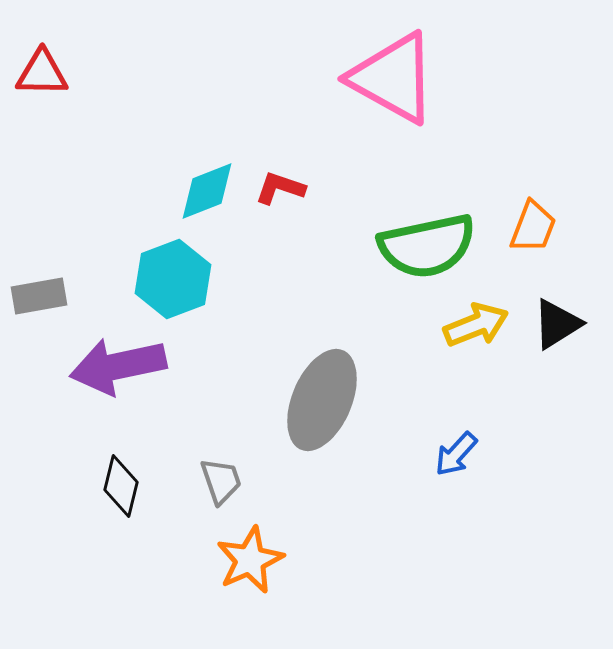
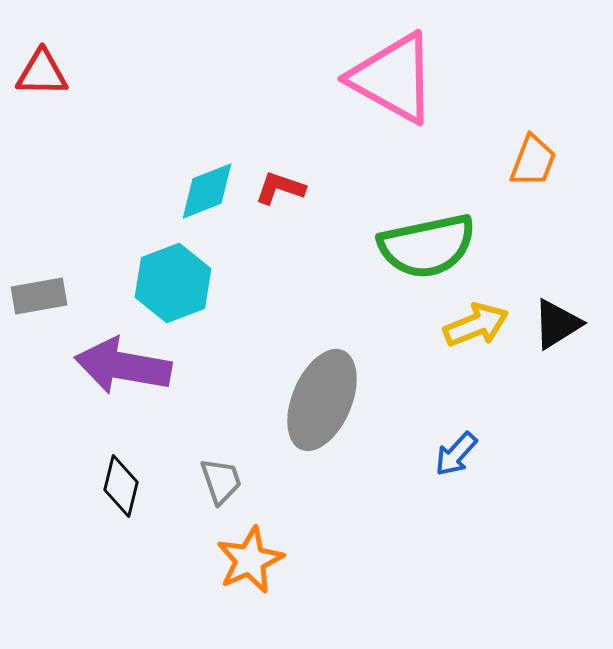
orange trapezoid: moved 66 px up
cyan hexagon: moved 4 px down
purple arrow: moved 5 px right; rotated 22 degrees clockwise
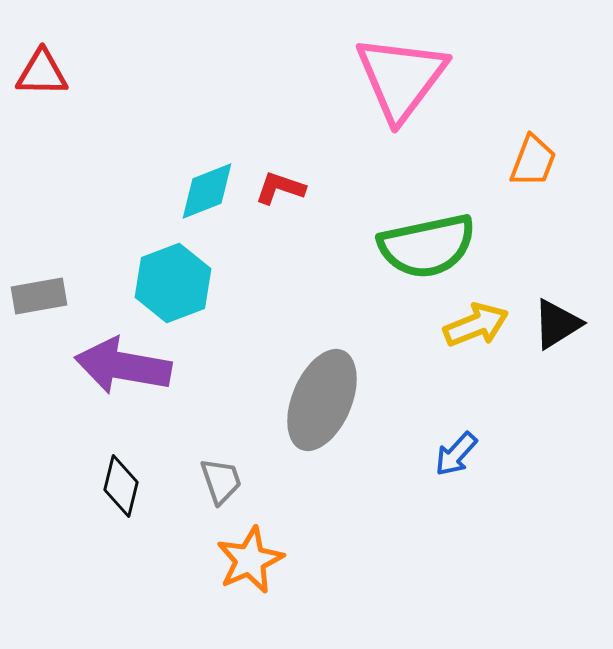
pink triangle: moved 8 px right; rotated 38 degrees clockwise
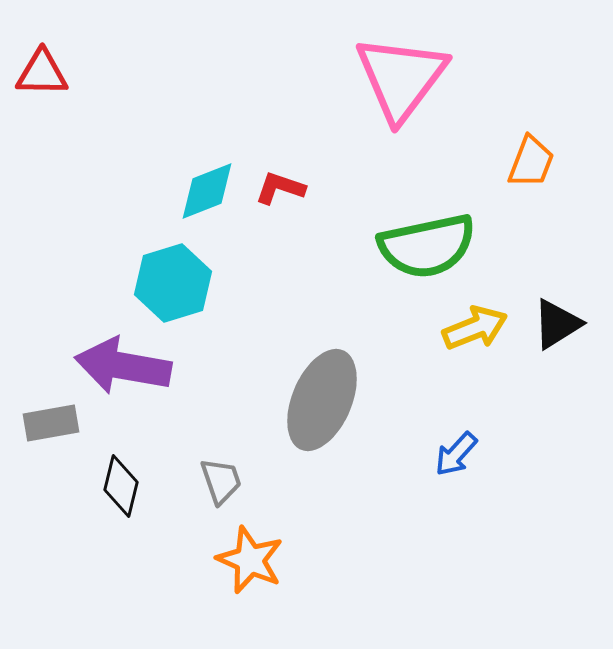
orange trapezoid: moved 2 px left, 1 px down
cyan hexagon: rotated 4 degrees clockwise
gray rectangle: moved 12 px right, 127 px down
yellow arrow: moved 1 px left, 3 px down
orange star: rotated 24 degrees counterclockwise
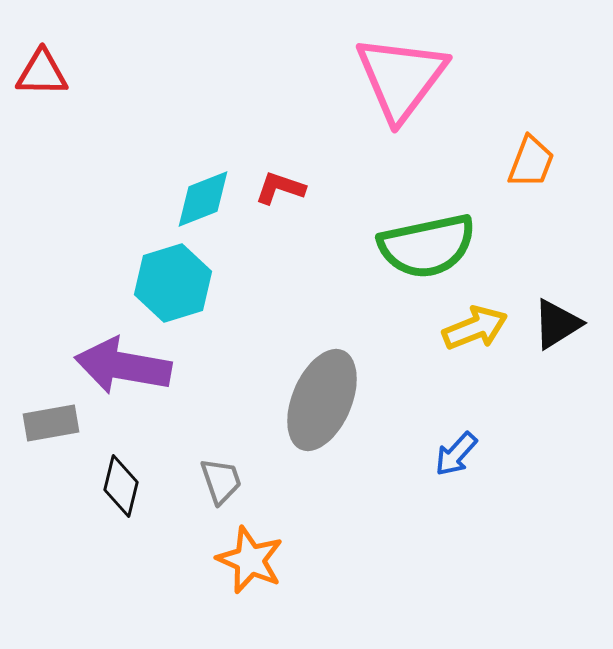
cyan diamond: moved 4 px left, 8 px down
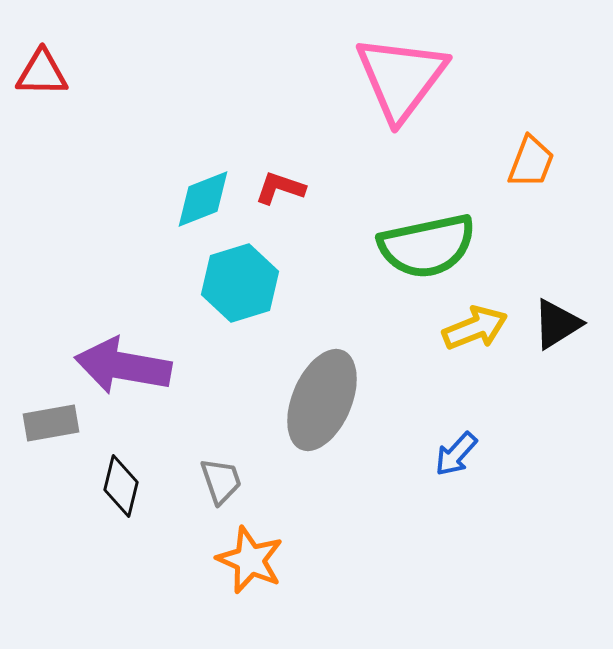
cyan hexagon: moved 67 px right
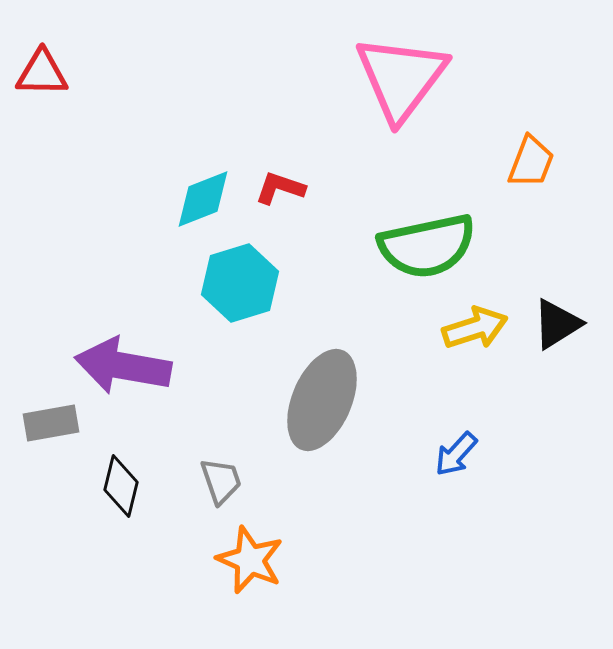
yellow arrow: rotated 4 degrees clockwise
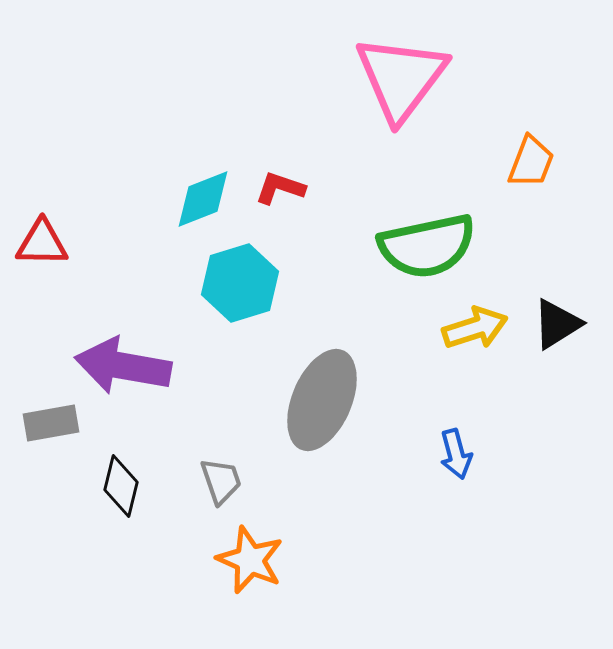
red triangle: moved 170 px down
blue arrow: rotated 57 degrees counterclockwise
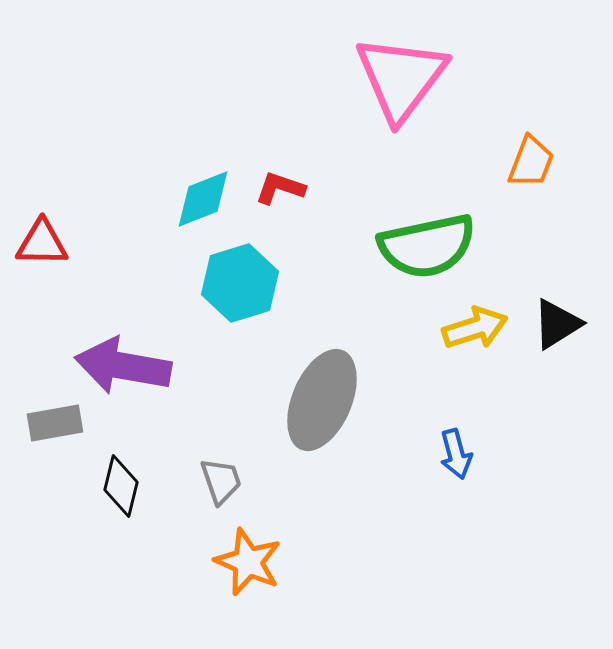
gray rectangle: moved 4 px right
orange star: moved 2 px left, 2 px down
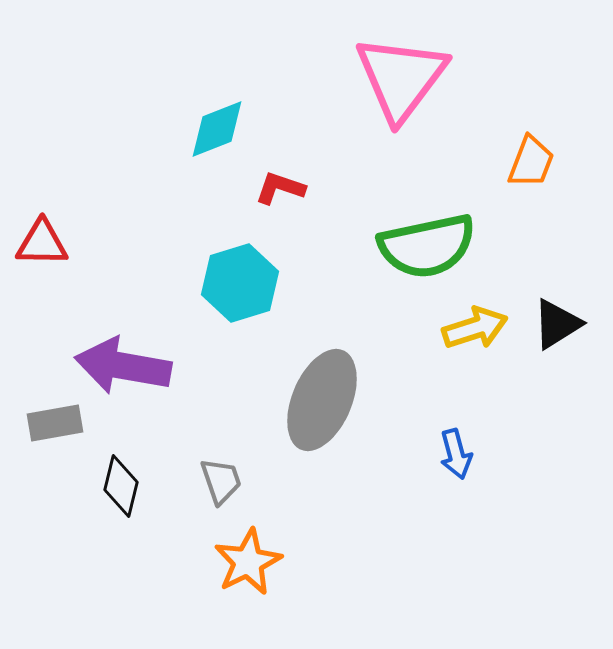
cyan diamond: moved 14 px right, 70 px up
orange star: rotated 22 degrees clockwise
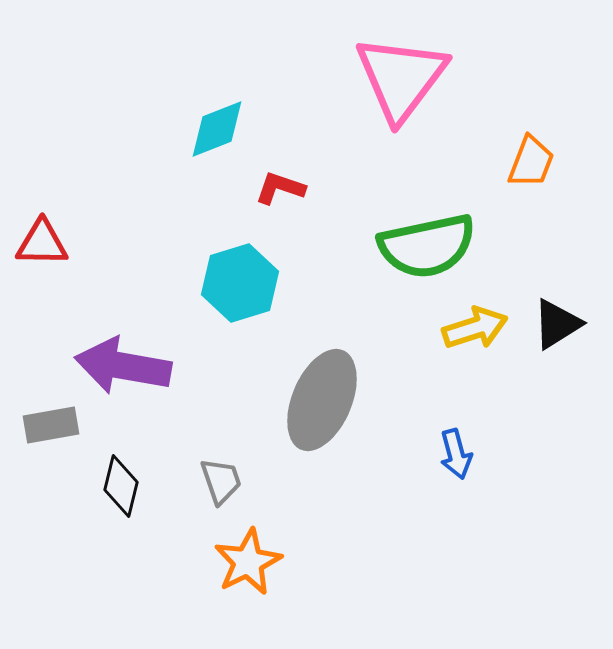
gray rectangle: moved 4 px left, 2 px down
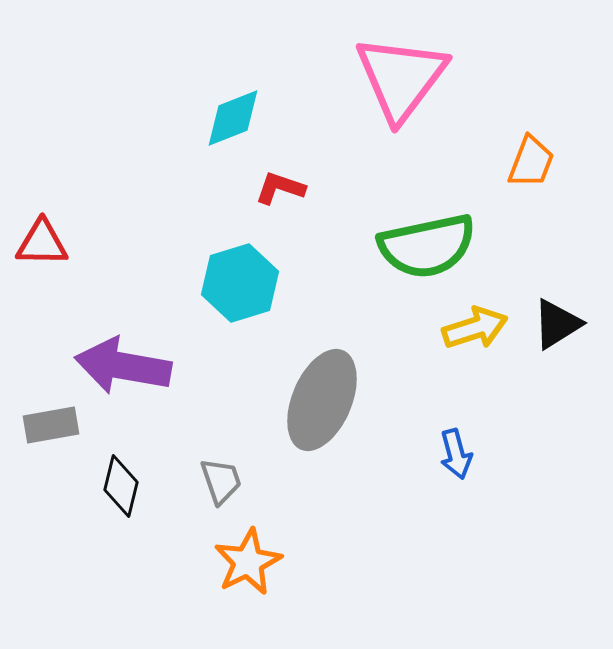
cyan diamond: moved 16 px right, 11 px up
